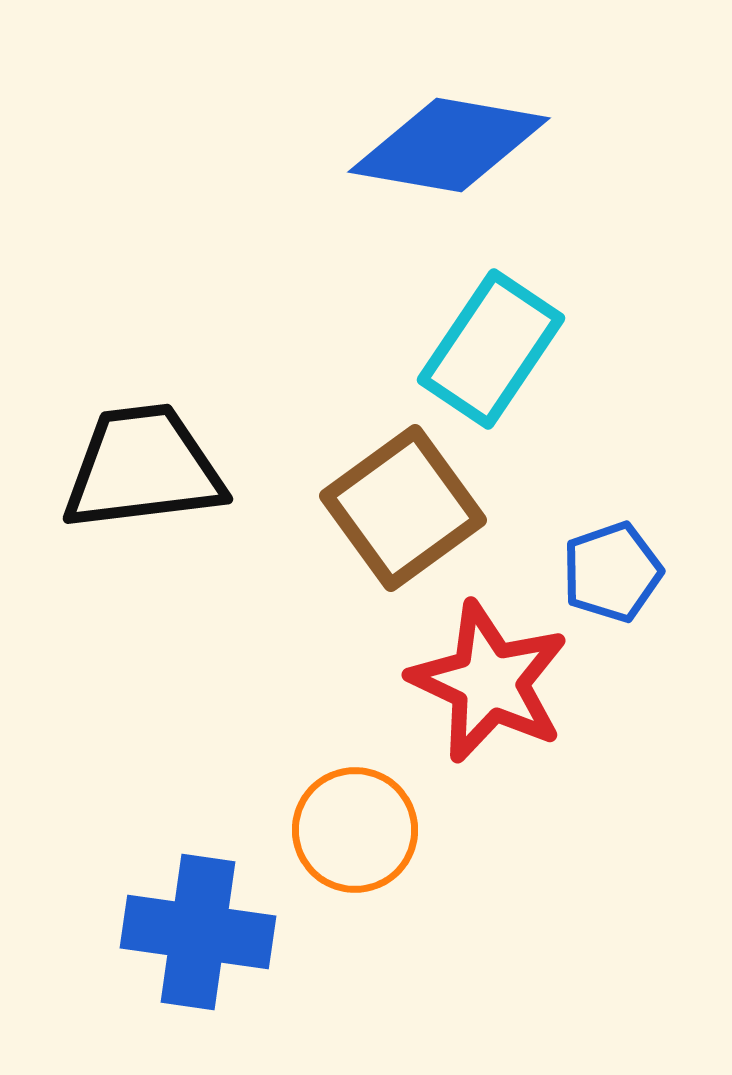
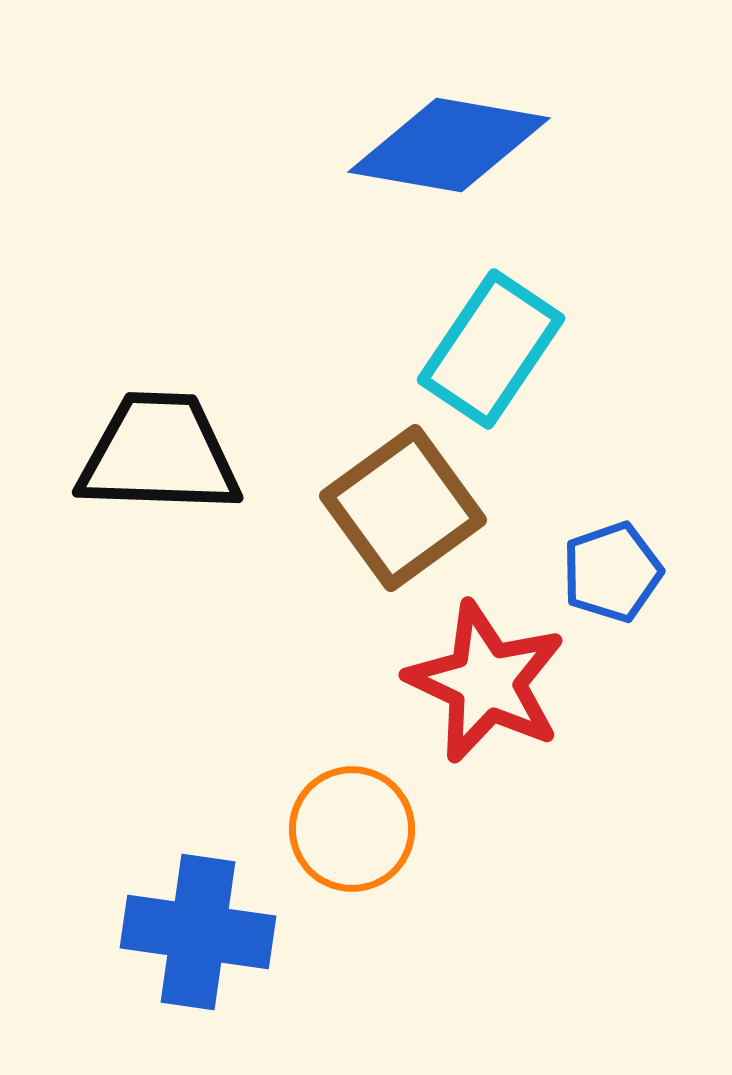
black trapezoid: moved 16 px right, 14 px up; rotated 9 degrees clockwise
red star: moved 3 px left
orange circle: moved 3 px left, 1 px up
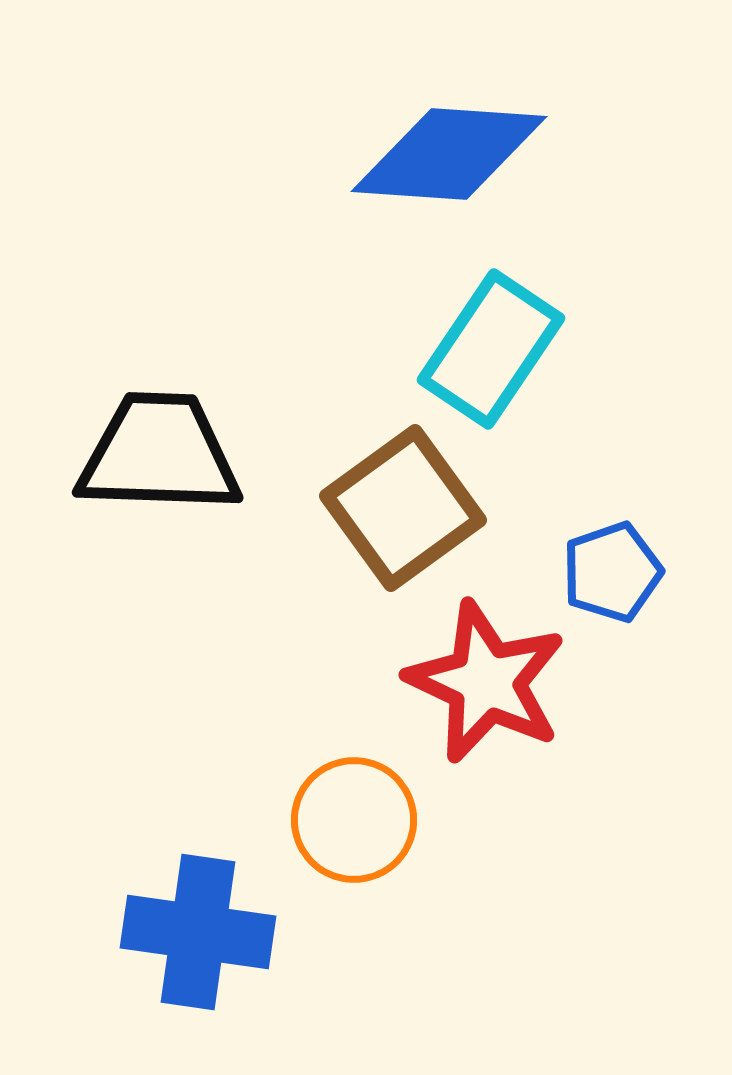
blue diamond: moved 9 px down; rotated 6 degrees counterclockwise
orange circle: moved 2 px right, 9 px up
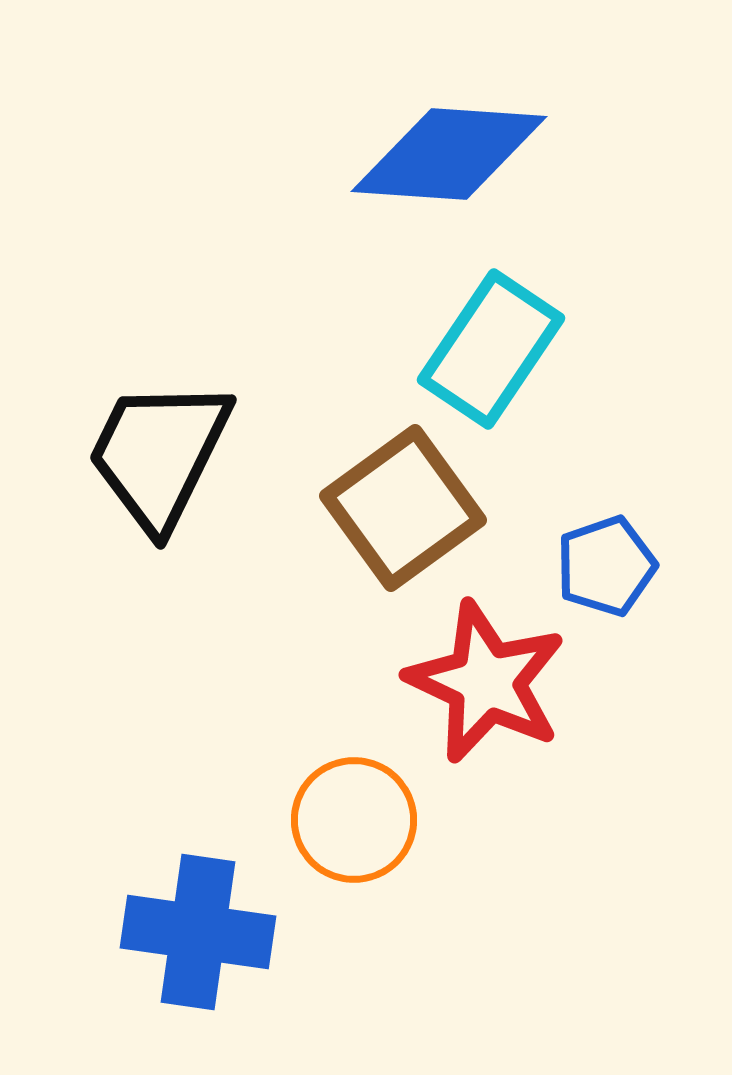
black trapezoid: rotated 66 degrees counterclockwise
blue pentagon: moved 6 px left, 6 px up
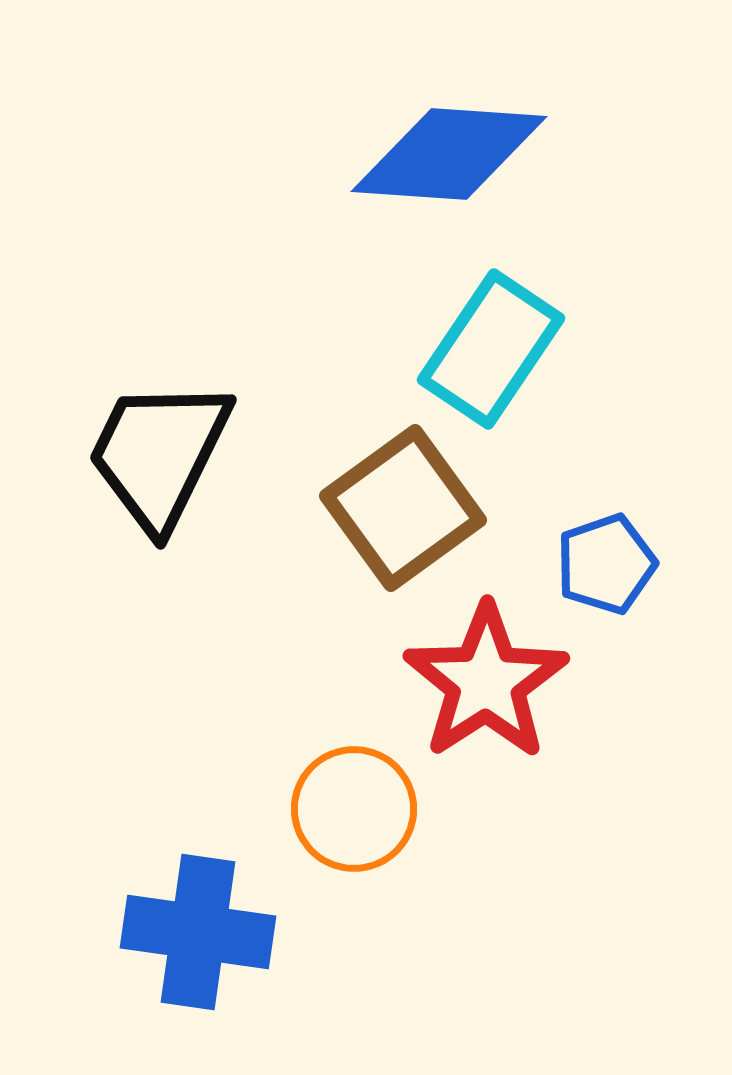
blue pentagon: moved 2 px up
red star: rotated 14 degrees clockwise
orange circle: moved 11 px up
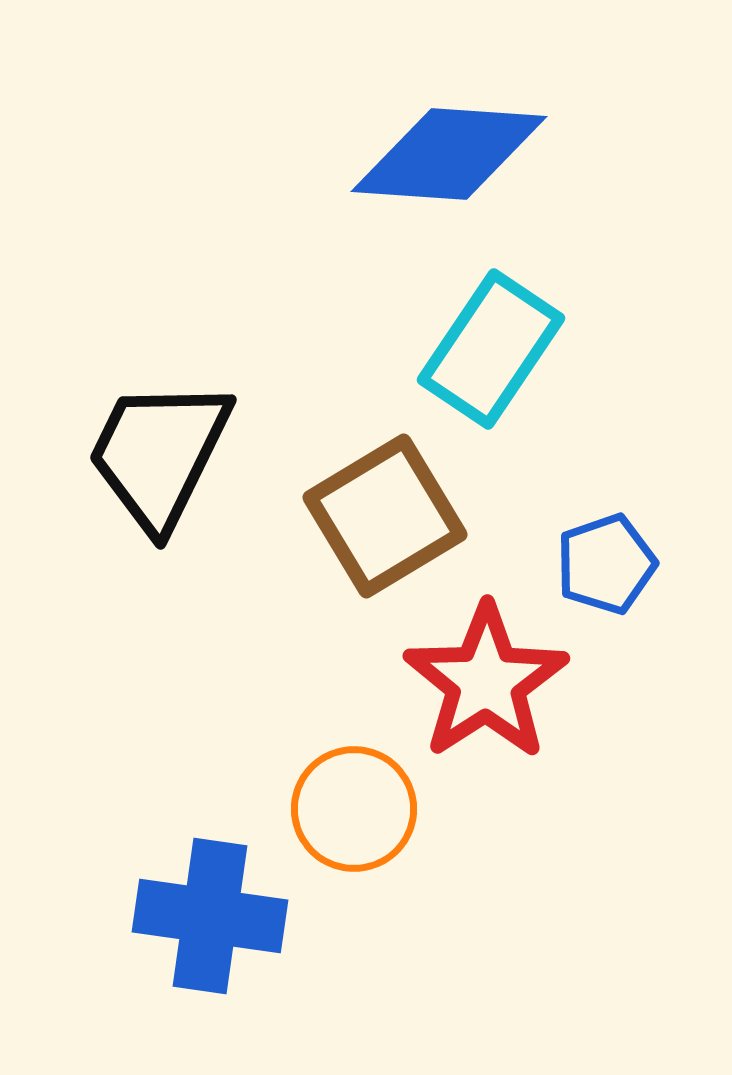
brown square: moved 18 px left, 8 px down; rotated 5 degrees clockwise
blue cross: moved 12 px right, 16 px up
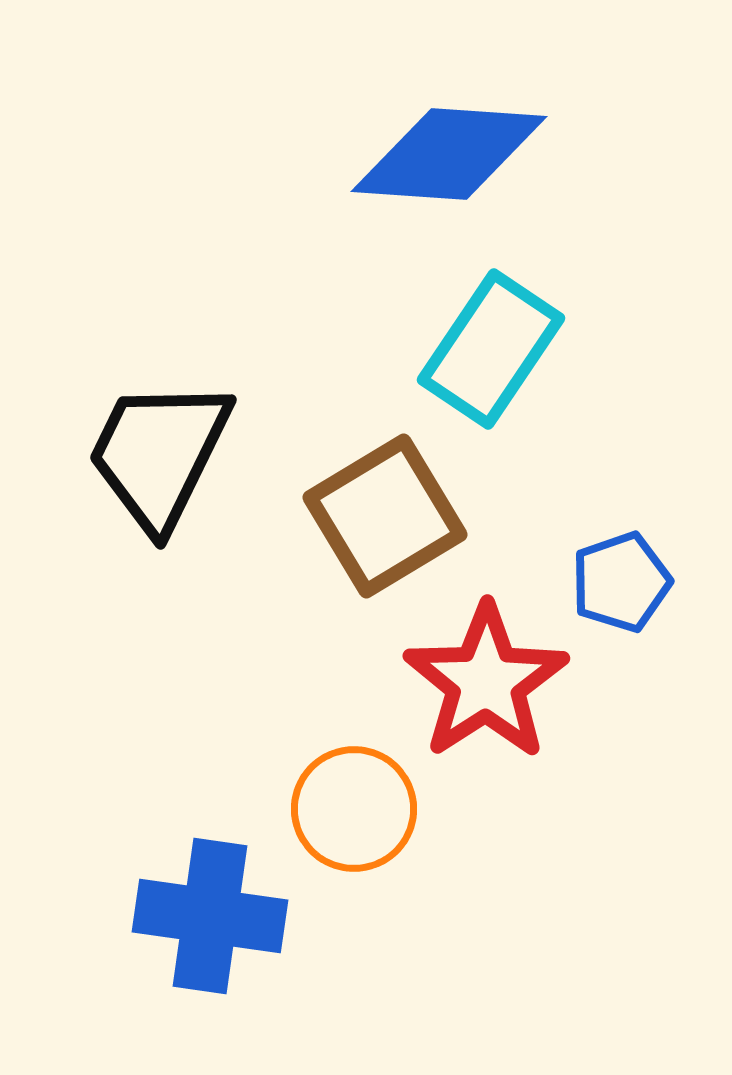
blue pentagon: moved 15 px right, 18 px down
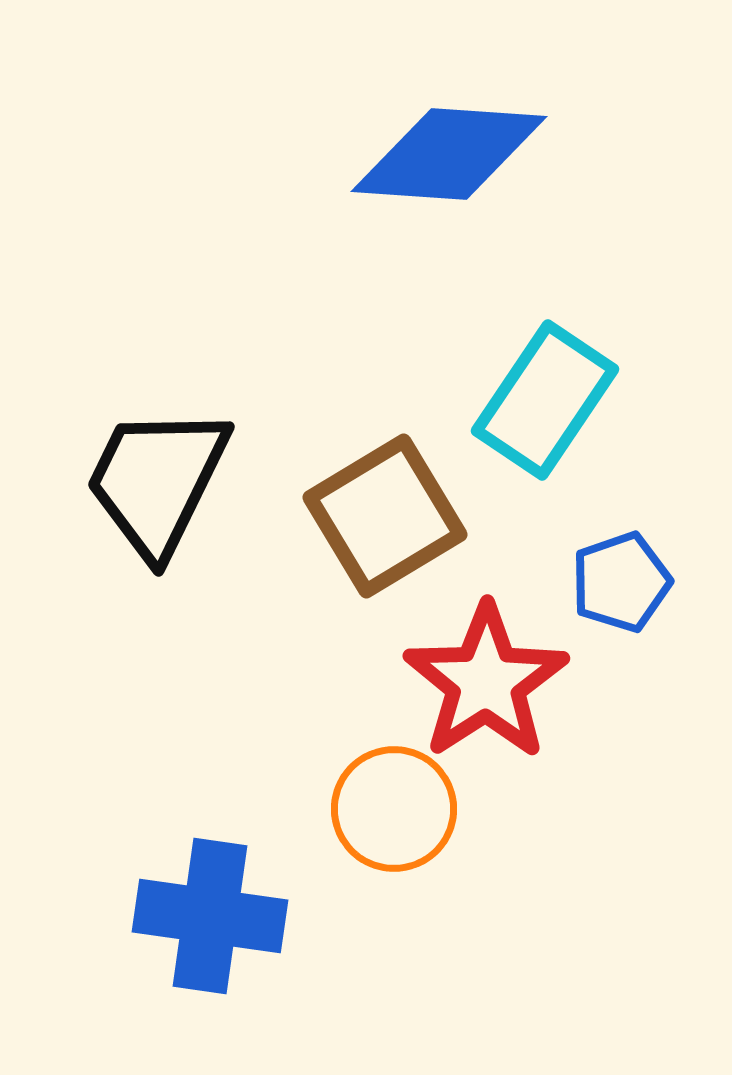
cyan rectangle: moved 54 px right, 51 px down
black trapezoid: moved 2 px left, 27 px down
orange circle: moved 40 px right
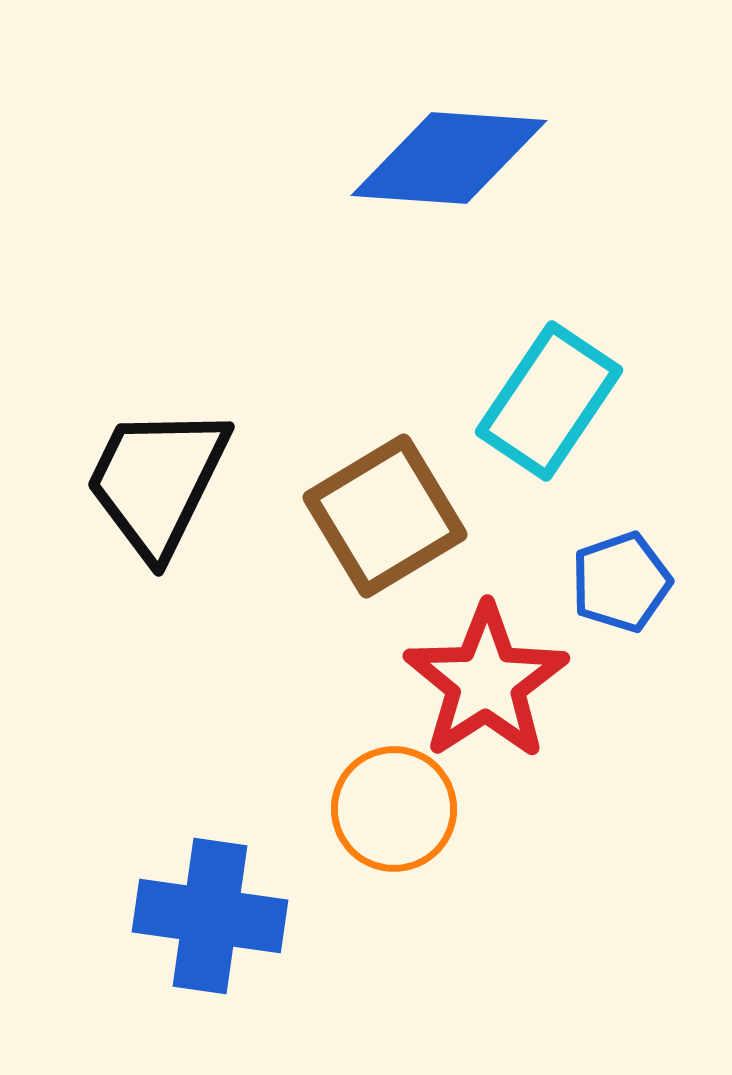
blue diamond: moved 4 px down
cyan rectangle: moved 4 px right, 1 px down
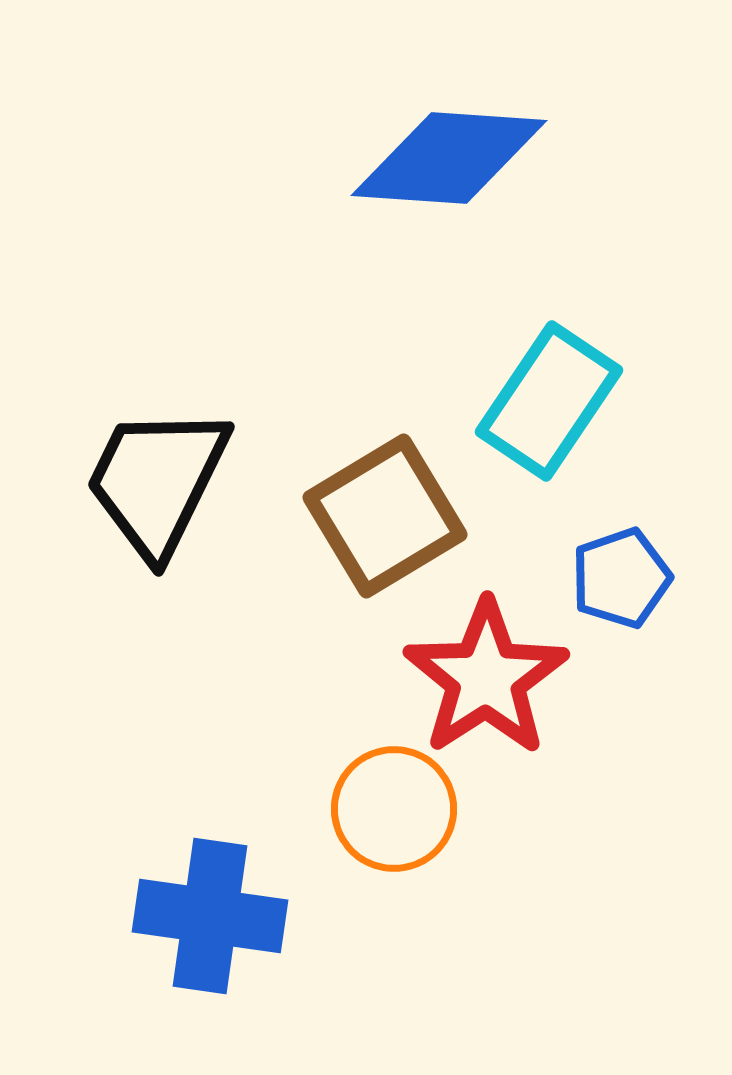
blue pentagon: moved 4 px up
red star: moved 4 px up
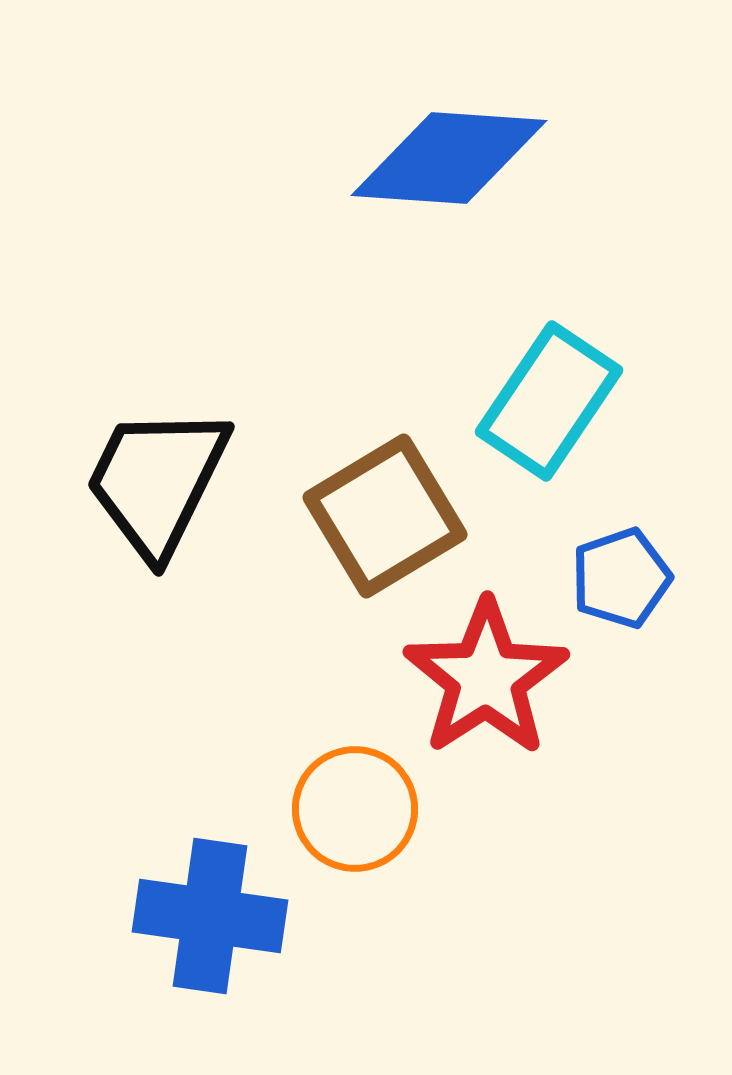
orange circle: moved 39 px left
